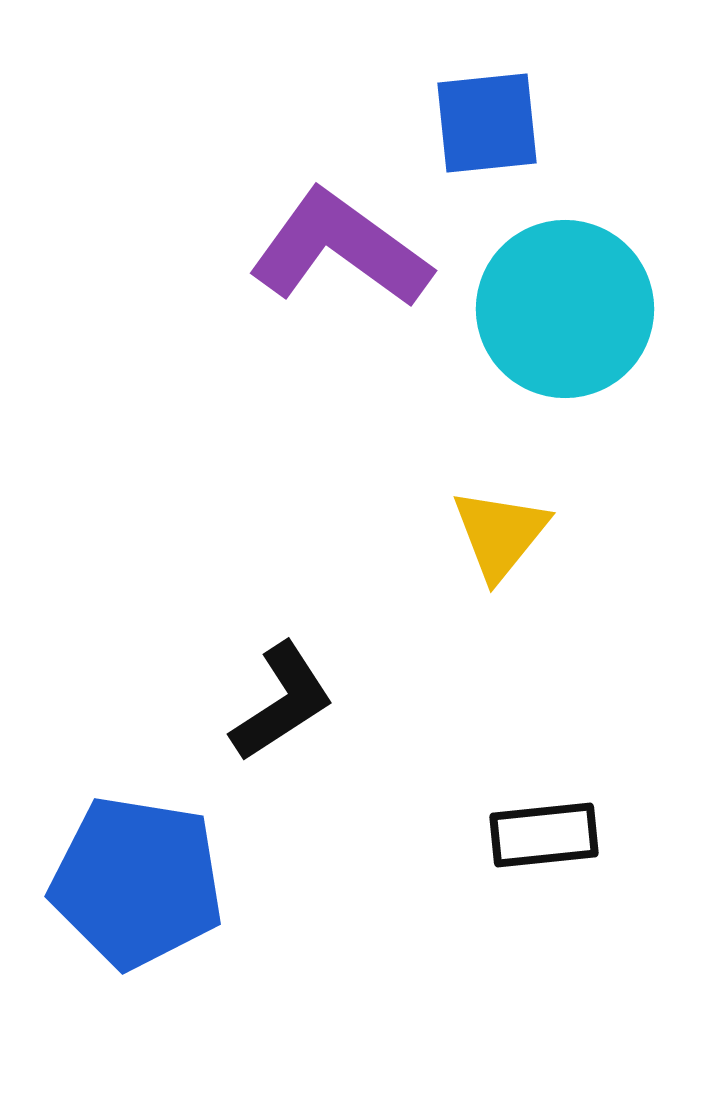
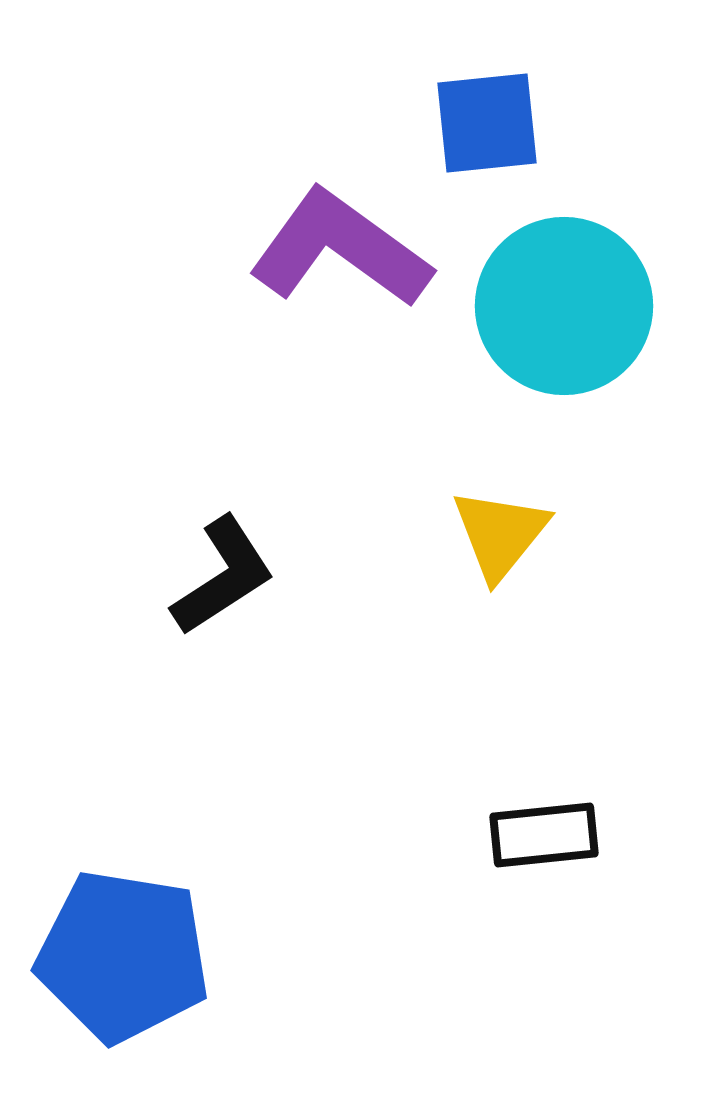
cyan circle: moved 1 px left, 3 px up
black L-shape: moved 59 px left, 126 px up
blue pentagon: moved 14 px left, 74 px down
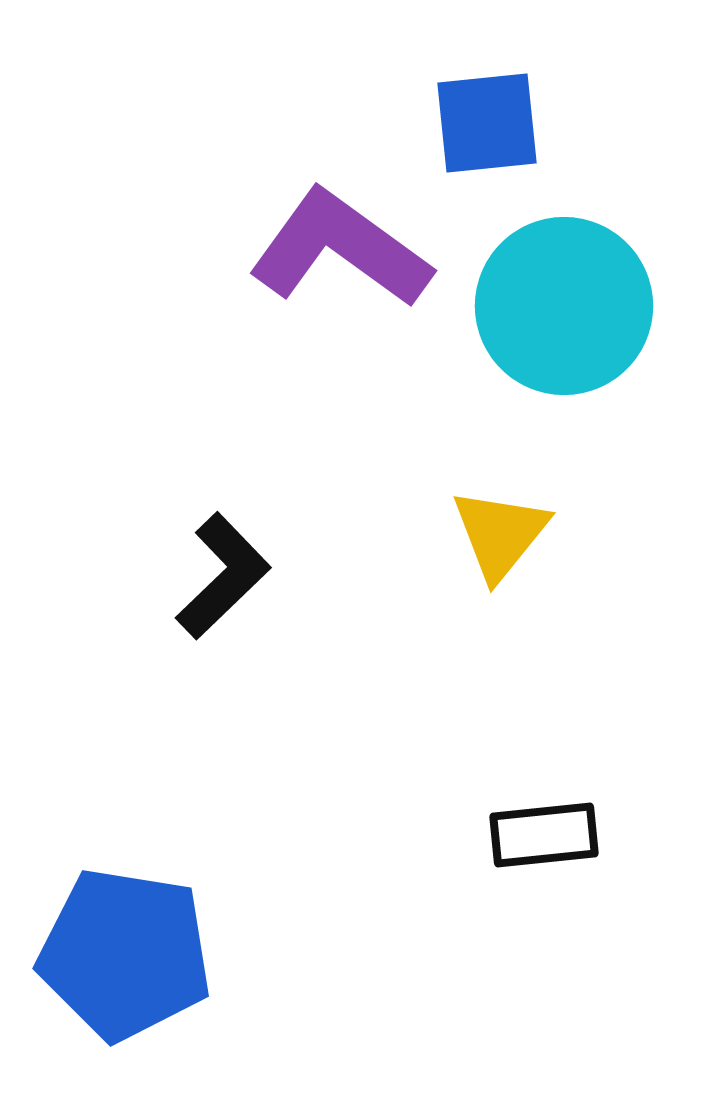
black L-shape: rotated 11 degrees counterclockwise
blue pentagon: moved 2 px right, 2 px up
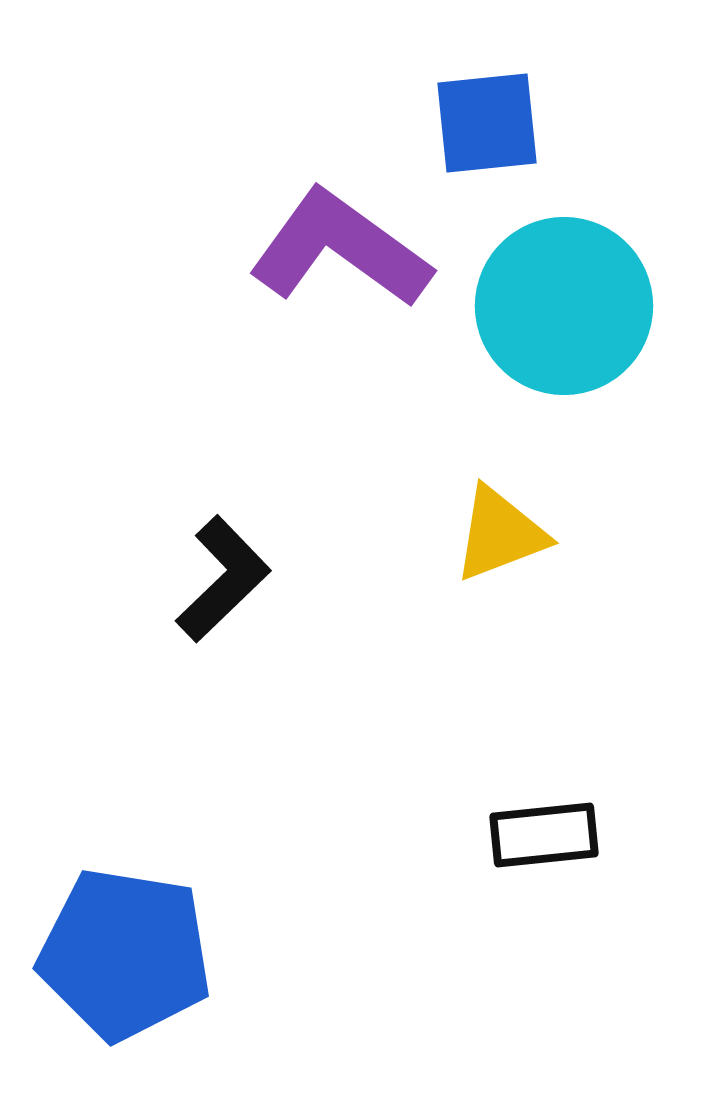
yellow triangle: rotated 30 degrees clockwise
black L-shape: moved 3 px down
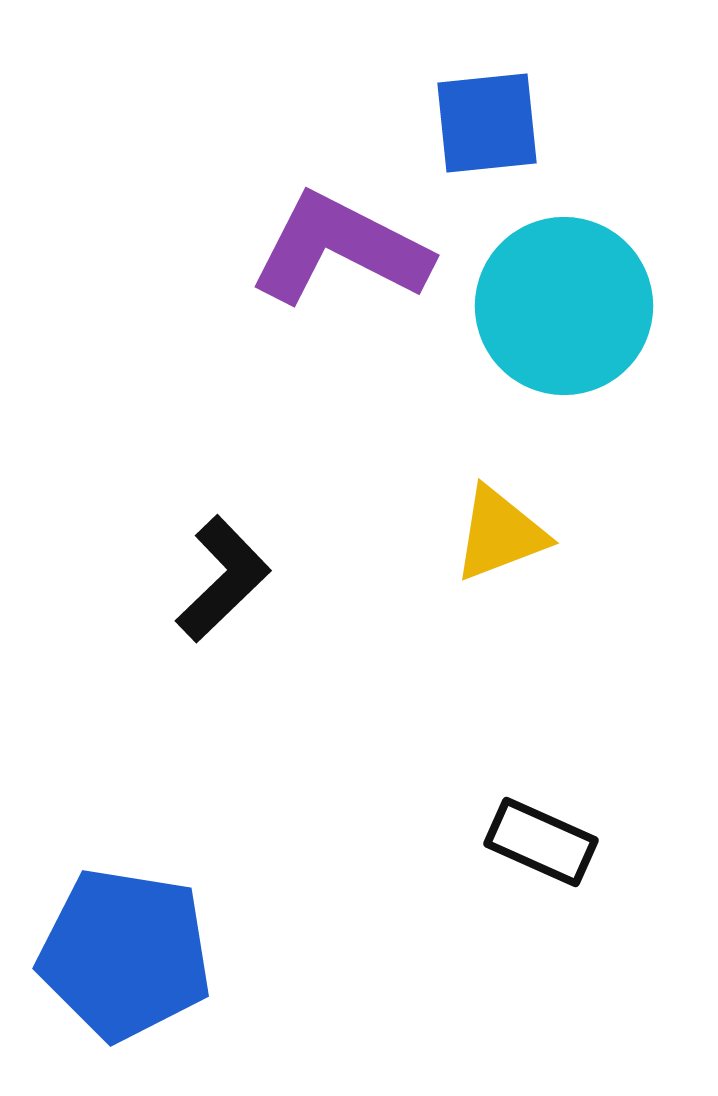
purple L-shape: rotated 9 degrees counterclockwise
black rectangle: moved 3 px left, 7 px down; rotated 30 degrees clockwise
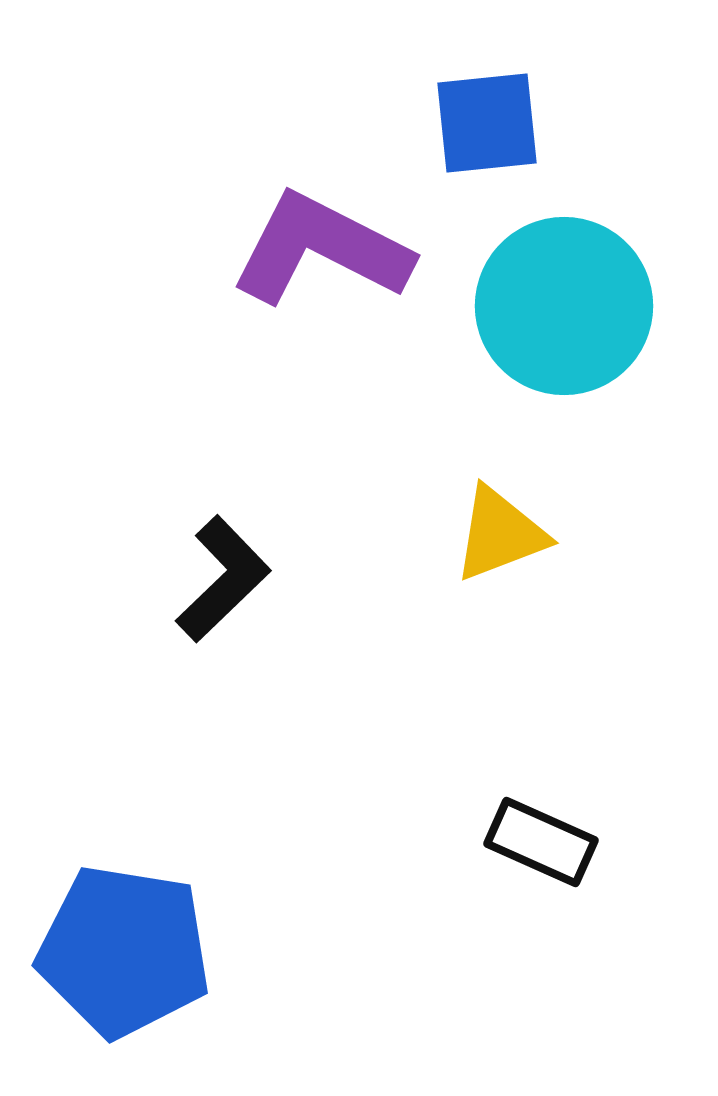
purple L-shape: moved 19 px left
blue pentagon: moved 1 px left, 3 px up
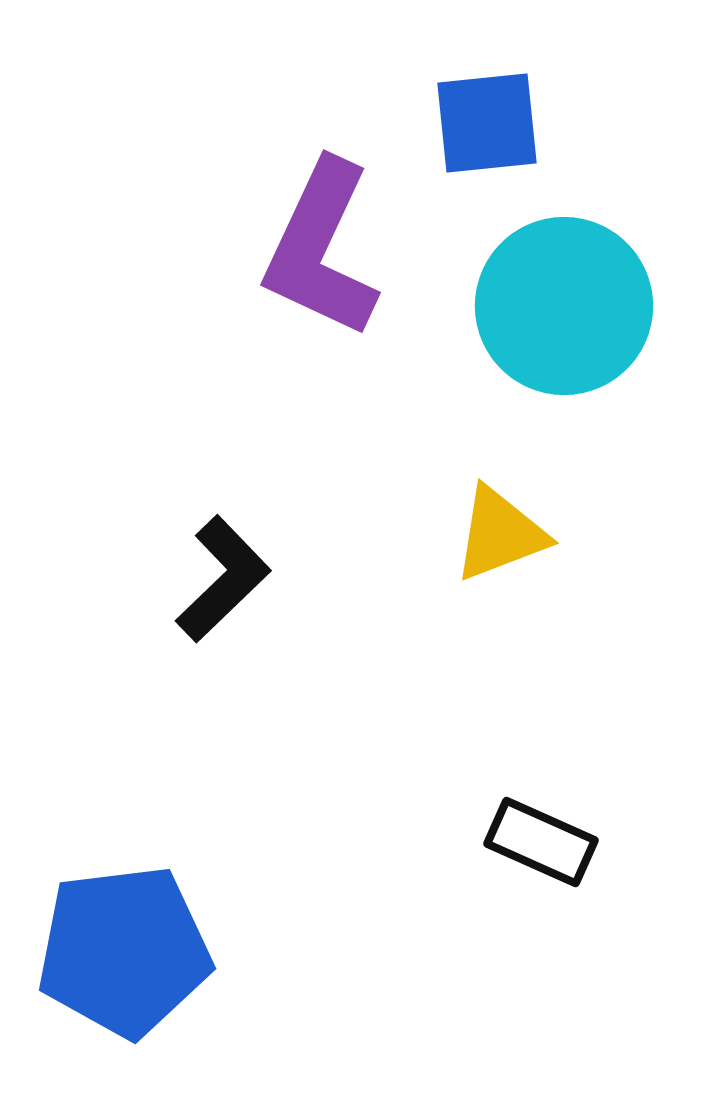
purple L-shape: rotated 92 degrees counterclockwise
blue pentagon: rotated 16 degrees counterclockwise
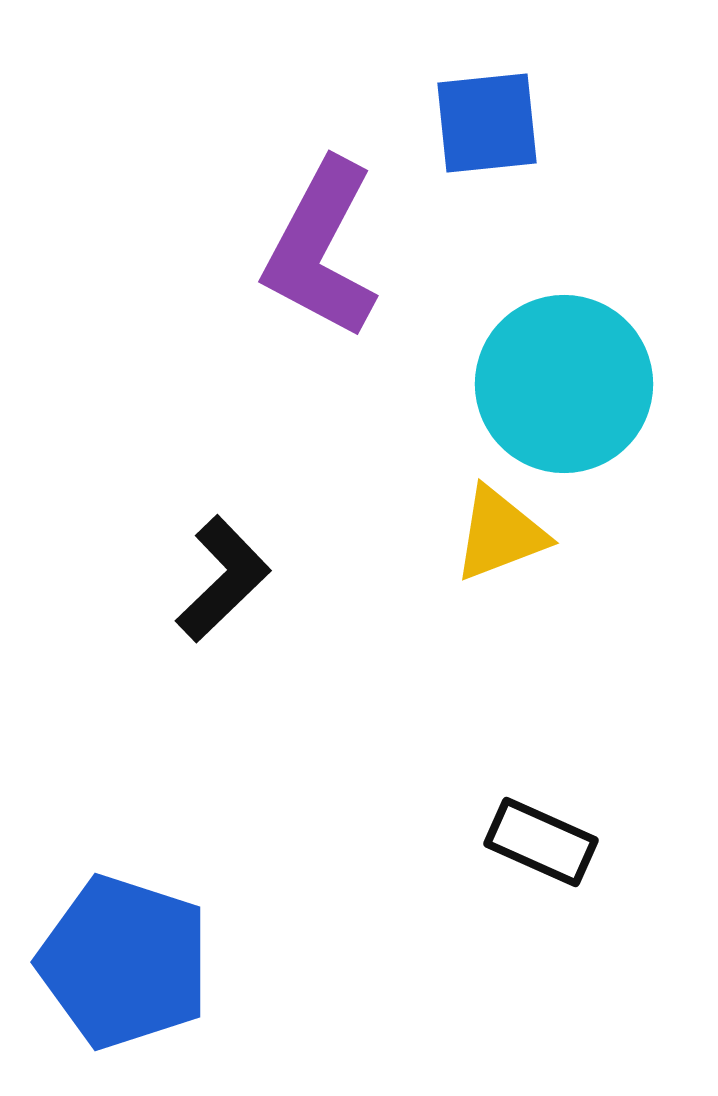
purple L-shape: rotated 3 degrees clockwise
cyan circle: moved 78 px down
blue pentagon: moved 11 px down; rotated 25 degrees clockwise
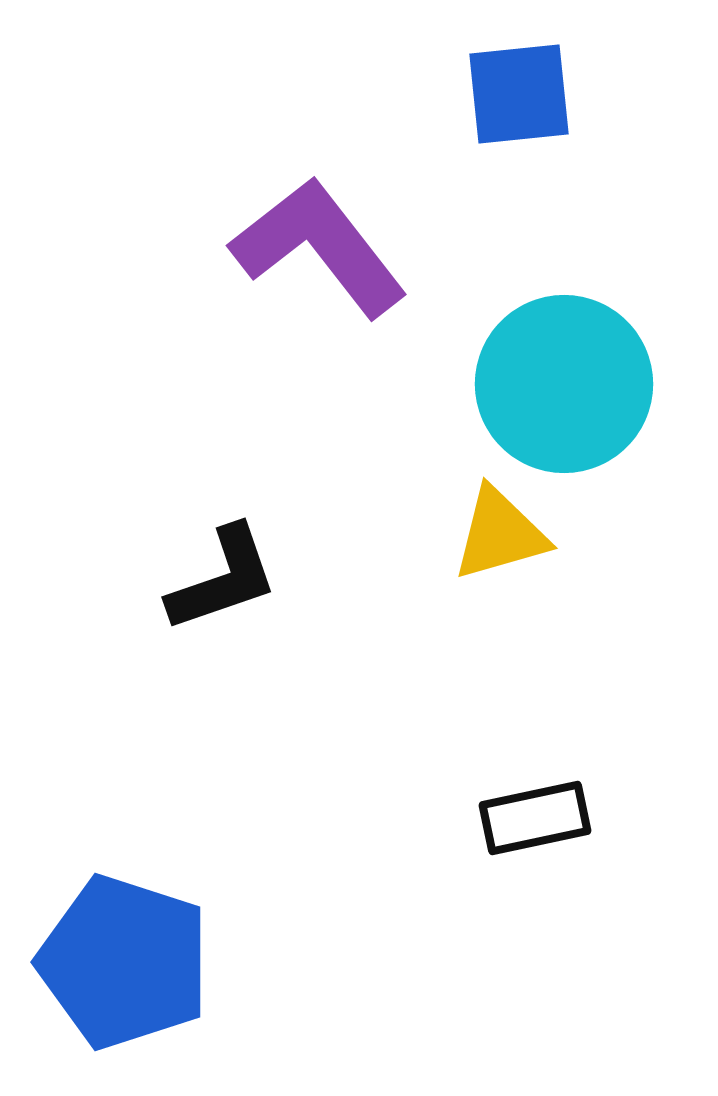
blue square: moved 32 px right, 29 px up
purple L-shape: moved 2 px left, 2 px up; rotated 114 degrees clockwise
yellow triangle: rotated 5 degrees clockwise
black L-shape: rotated 25 degrees clockwise
black rectangle: moved 6 px left, 24 px up; rotated 36 degrees counterclockwise
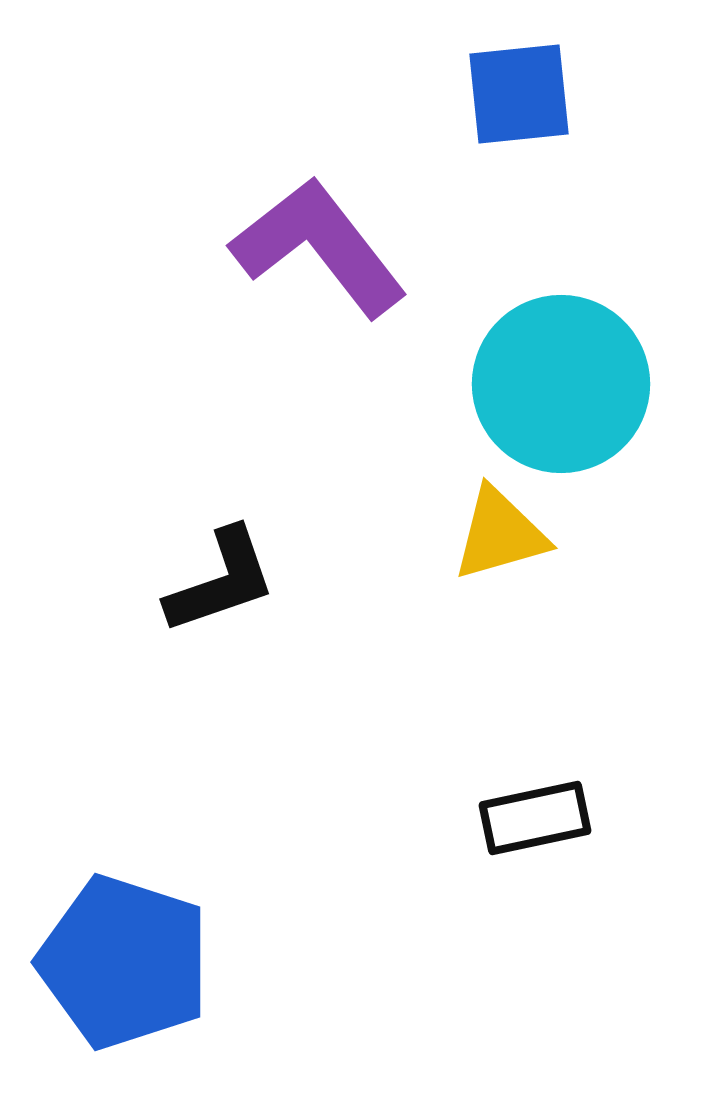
cyan circle: moved 3 px left
black L-shape: moved 2 px left, 2 px down
